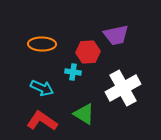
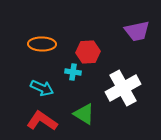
purple trapezoid: moved 21 px right, 4 px up
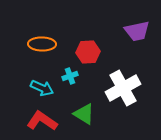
cyan cross: moved 3 px left, 4 px down; rotated 28 degrees counterclockwise
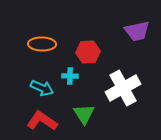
cyan cross: rotated 21 degrees clockwise
green triangle: rotated 25 degrees clockwise
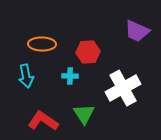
purple trapezoid: rotated 36 degrees clockwise
cyan arrow: moved 16 px left, 12 px up; rotated 55 degrees clockwise
red L-shape: moved 1 px right
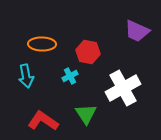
red hexagon: rotated 15 degrees clockwise
cyan cross: rotated 28 degrees counterclockwise
green triangle: moved 2 px right
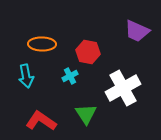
red L-shape: moved 2 px left
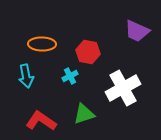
green triangle: moved 2 px left; rotated 45 degrees clockwise
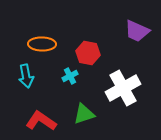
red hexagon: moved 1 px down
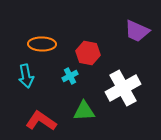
green triangle: moved 3 px up; rotated 15 degrees clockwise
